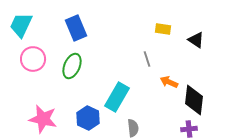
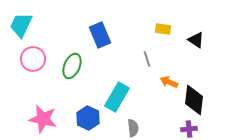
blue rectangle: moved 24 px right, 7 px down
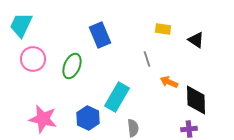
black diamond: moved 2 px right; rotated 8 degrees counterclockwise
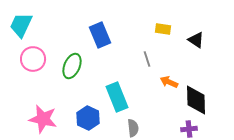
cyan rectangle: rotated 52 degrees counterclockwise
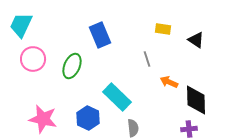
cyan rectangle: rotated 24 degrees counterclockwise
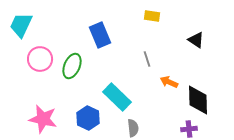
yellow rectangle: moved 11 px left, 13 px up
pink circle: moved 7 px right
black diamond: moved 2 px right
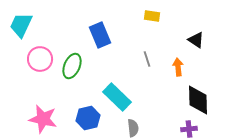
orange arrow: moved 9 px right, 15 px up; rotated 60 degrees clockwise
blue hexagon: rotated 20 degrees clockwise
